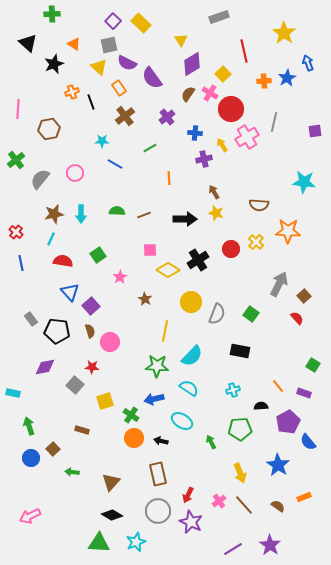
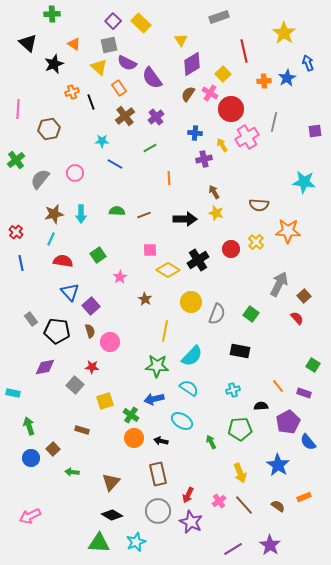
purple cross at (167, 117): moved 11 px left
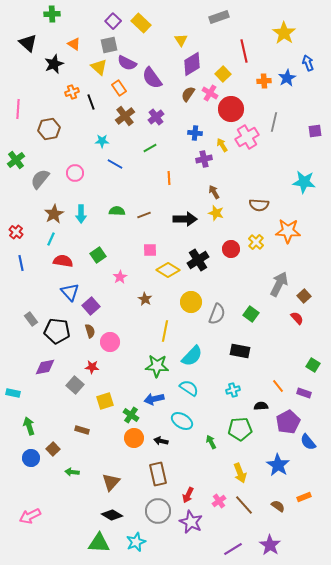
brown star at (54, 214): rotated 18 degrees counterclockwise
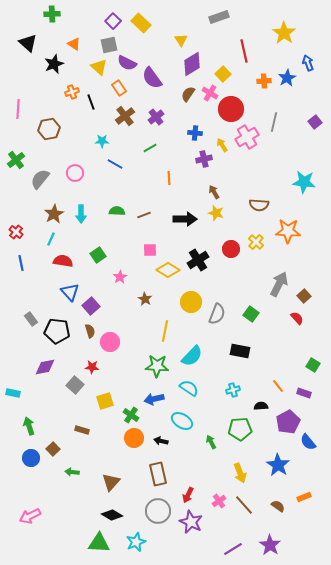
purple square at (315, 131): moved 9 px up; rotated 32 degrees counterclockwise
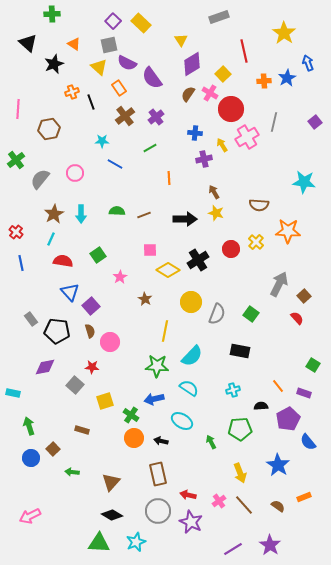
purple pentagon at (288, 422): moved 3 px up
red arrow at (188, 495): rotated 77 degrees clockwise
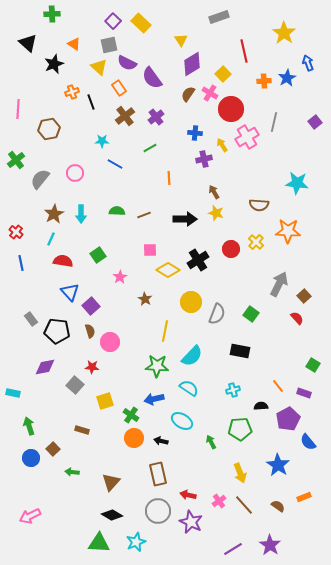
cyan star at (304, 182): moved 7 px left, 1 px down
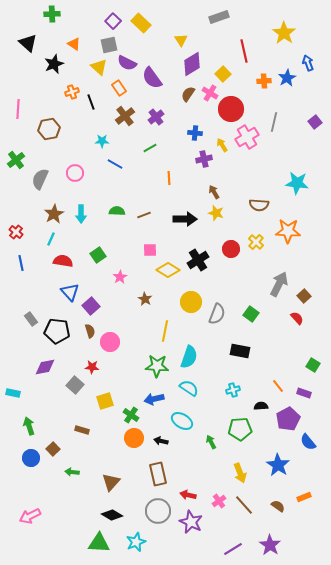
gray semicircle at (40, 179): rotated 15 degrees counterclockwise
cyan semicircle at (192, 356): moved 3 px left, 1 px down; rotated 25 degrees counterclockwise
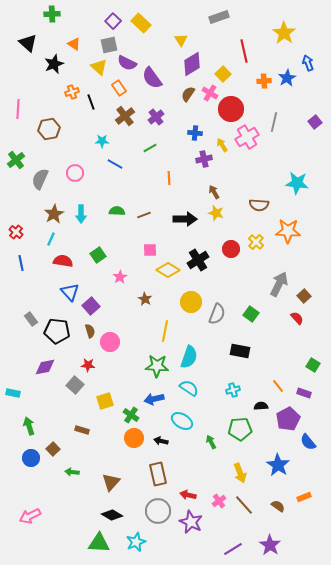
red star at (92, 367): moved 4 px left, 2 px up
